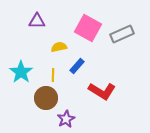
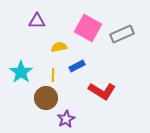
blue rectangle: rotated 21 degrees clockwise
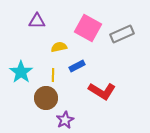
purple star: moved 1 px left, 1 px down
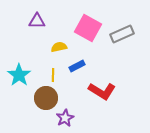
cyan star: moved 2 px left, 3 px down
purple star: moved 2 px up
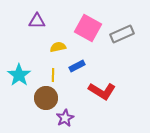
yellow semicircle: moved 1 px left
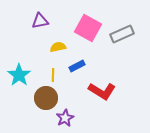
purple triangle: moved 3 px right; rotated 12 degrees counterclockwise
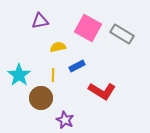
gray rectangle: rotated 55 degrees clockwise
brown circle: moved 5 px left
purple star: moved 2 px down; rotated 18 degrees counterclockwise
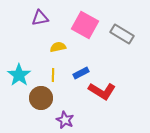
purple triangle: moved 3 px up
pink square: moved 3 px left, 3 px up
blue rectangle: moved 4 px right, 7 px down
